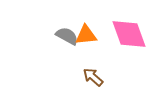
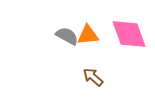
orange triangle: moved 2 px right
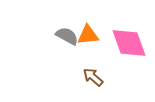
pink diamond: moved 9 px down
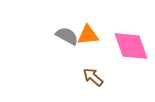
pink diamond: moved 2 px right, 3 px down
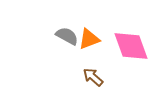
orange triangle: moved 1 px right, 4 px down; rotated 15 degrees counterclockwise
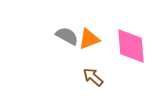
pink diamond: rotated 15 degrees clockwise
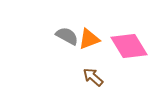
pink diamond: moved 2 px left; rotated 27 degrees counterclockwise
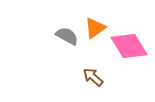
orange triangle: moved 6 px right, 11 px up; rotated 15 degrees counterclockwise
